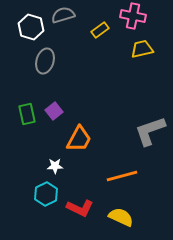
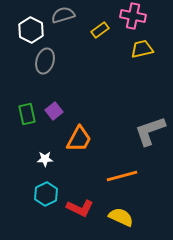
white hexagon: moved 3 px down; rotated 10 degrees clockwise
white star: moved 10 px left, 7 px up
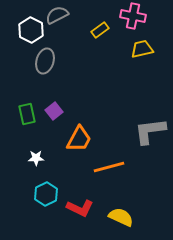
gray semicircle: moved 6 px left; rotated 10 degrees counterclockwise
gray L-shape: rotated 12 degrees clockwise
white star: moved 9 px left, 1 px up
orange line: moved 13 px left, 9 px up
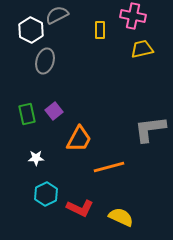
yellow rectangle: rotated 54 degrees counterclockwise
gray L-shape: moved 2 px up
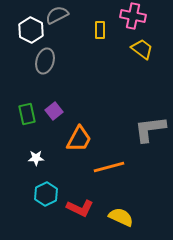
yellow trapezoid: rotated 50 degrees clockwise
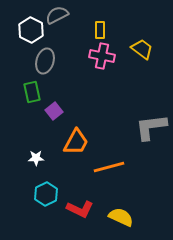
pink cross: moved 31 px left, 40 px down
green rectangle: moved 5 px right, 22 px up
gray L-shape: moved 1 px right, 2 px up
orange trapezoid: moved 3 px left, 3 px down
red L-shape: moved 1 px down
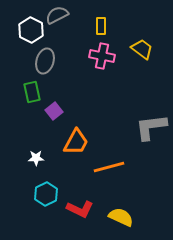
yellow rectangle: moved 1 px right, 4 px up
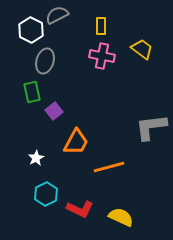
white star: rotated 28 degrees counterclockwise
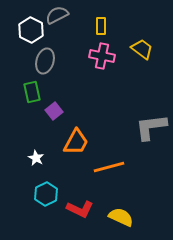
white star: rotated 14 degrees counterclockwise
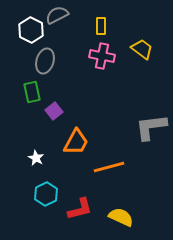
red L-shape: rotated 40 degrees counterclockwise
